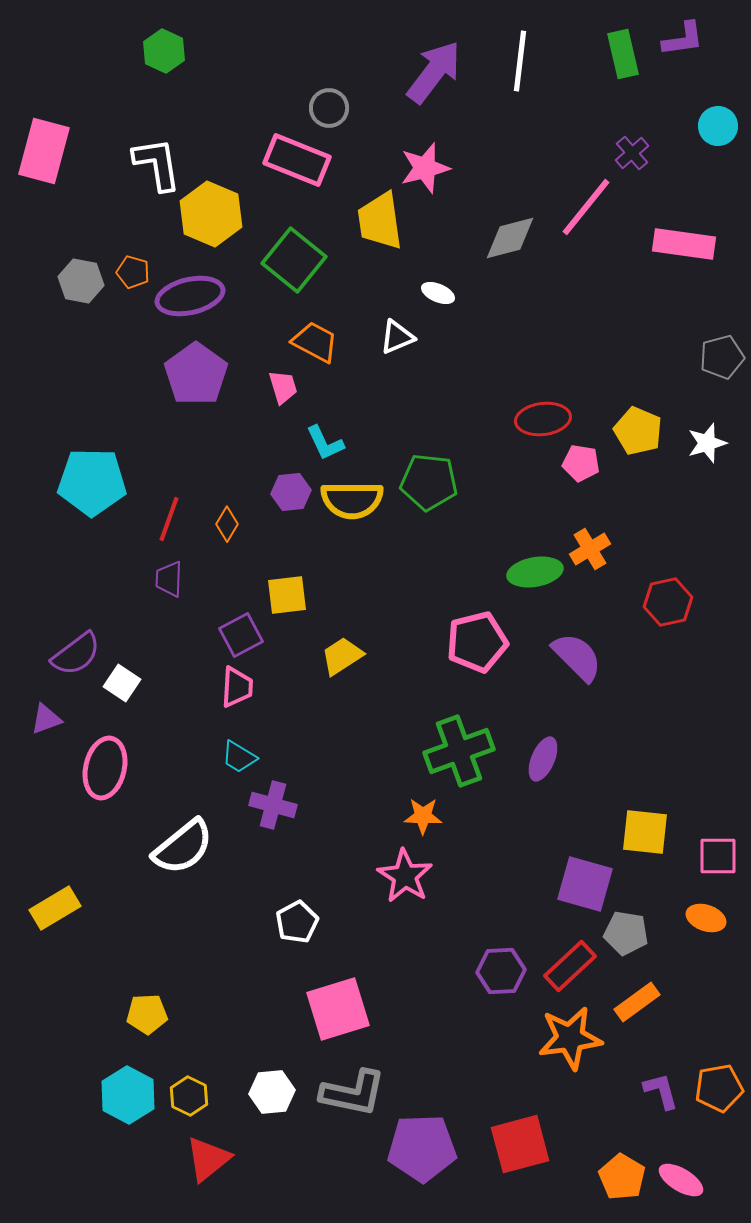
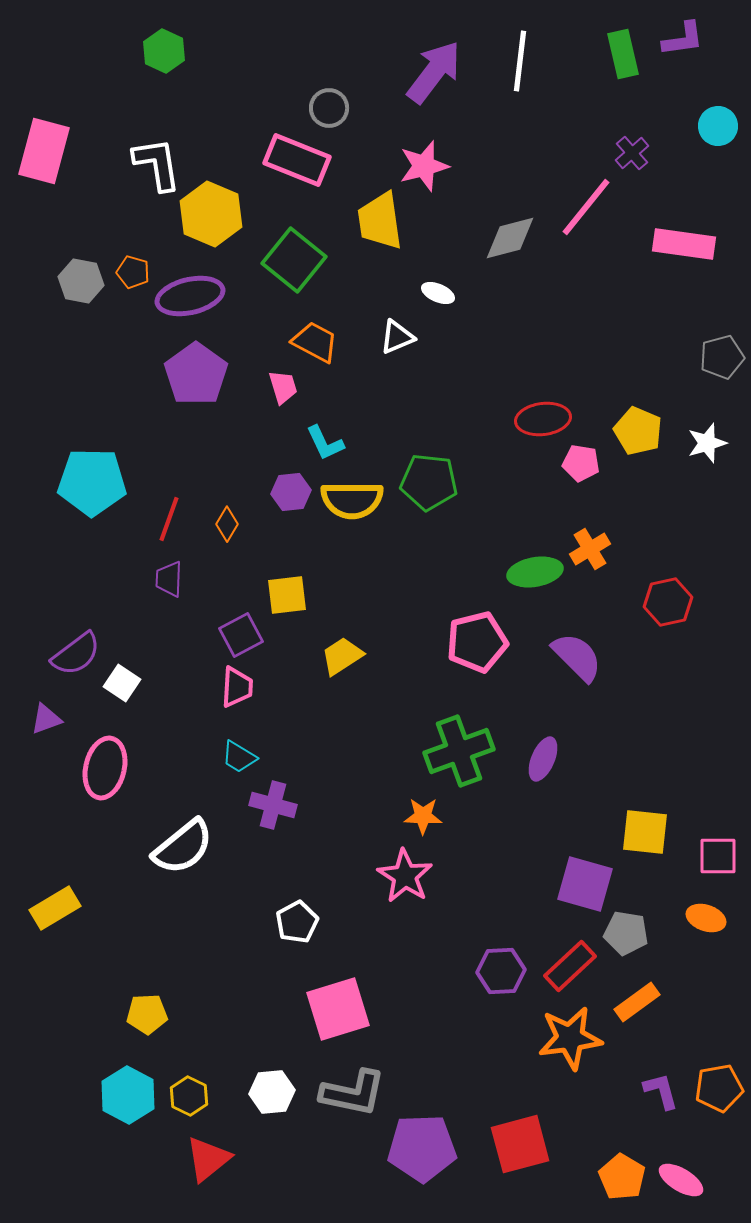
pink star at (425, 168): moved 1 px left, 2 px up
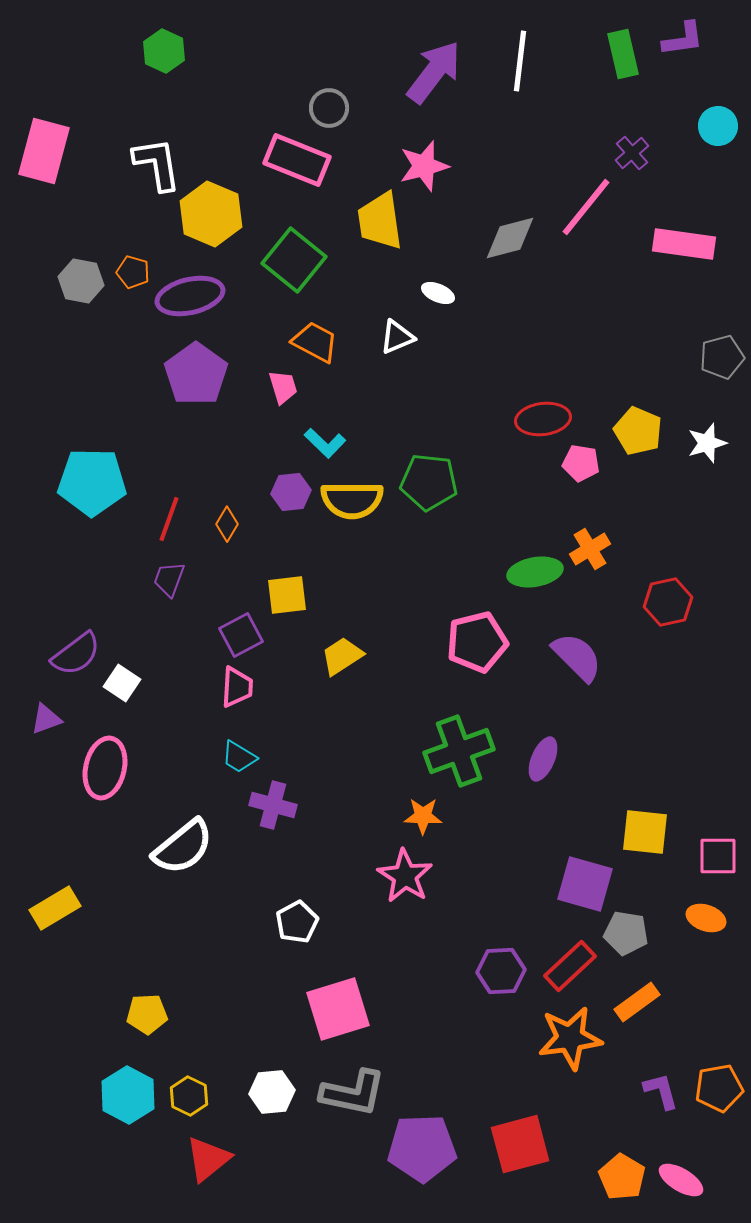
cyan L-shape at (325, 443): rotated 21 degrees counterclockwise
purple trapezoid at (169, 579): rotated 18 degrees clockwise
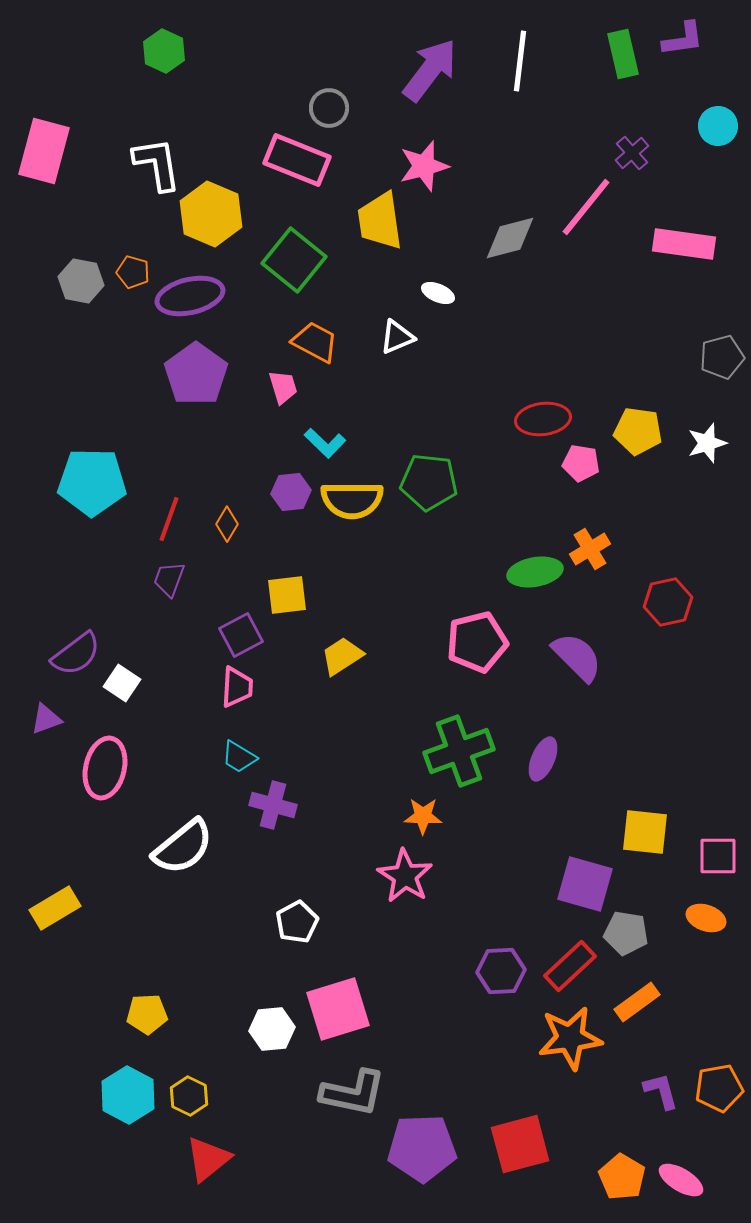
purple arrow at (434, 72): moved 4 px left, 2 px up
yellow pentagon at (638, 431): rotated 15 degrees counterclockwise
white hexagon at (272, 1092): moved 63 px up
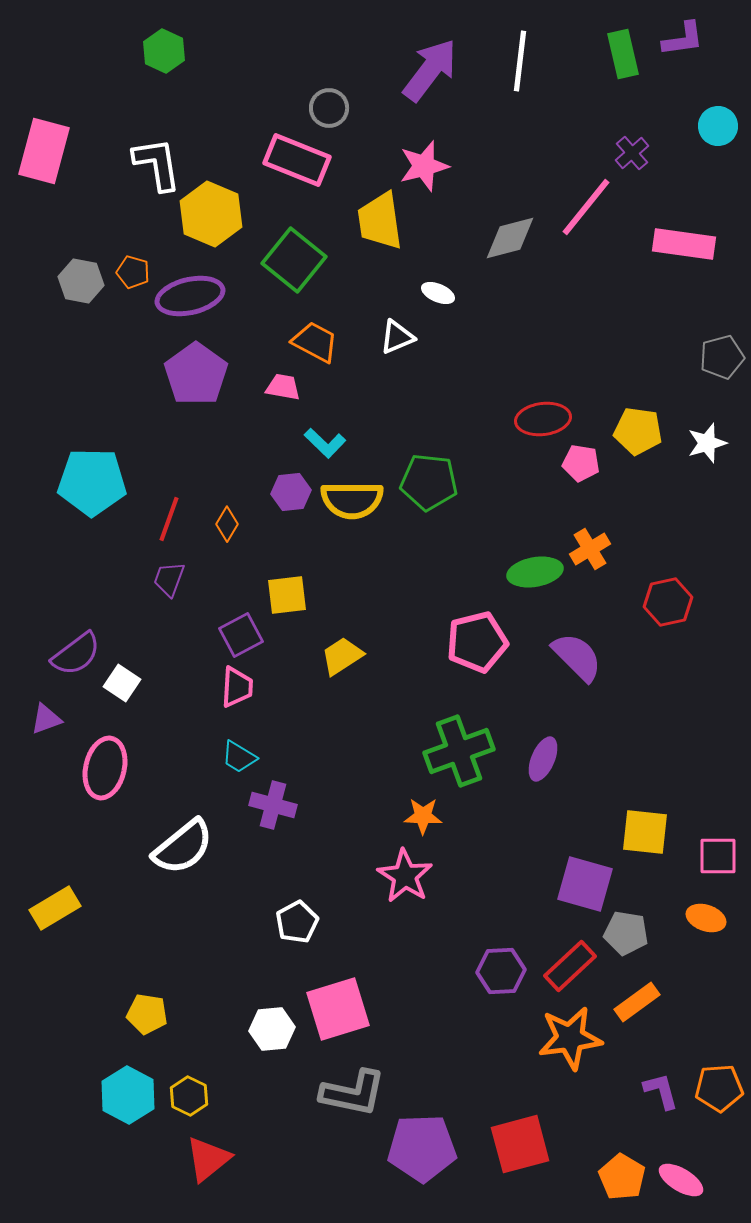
pink trapezoid at (283, 387): rotated 63 degrees counterclockwise
yellow pentagon at (147, 1014): rotated 12 degrees clockwise
orange pentagon at (719, 1088): rotated 6 degrees clockwise
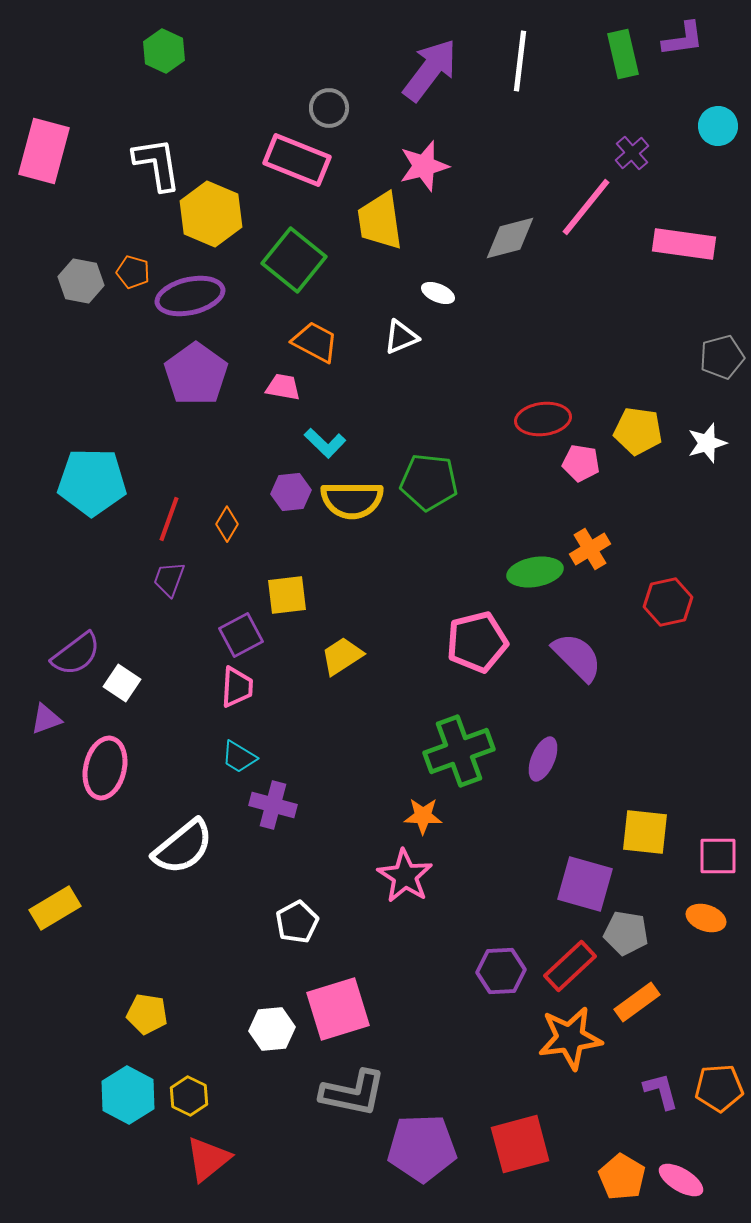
white triangle at (397, 337): moved 4 px right
